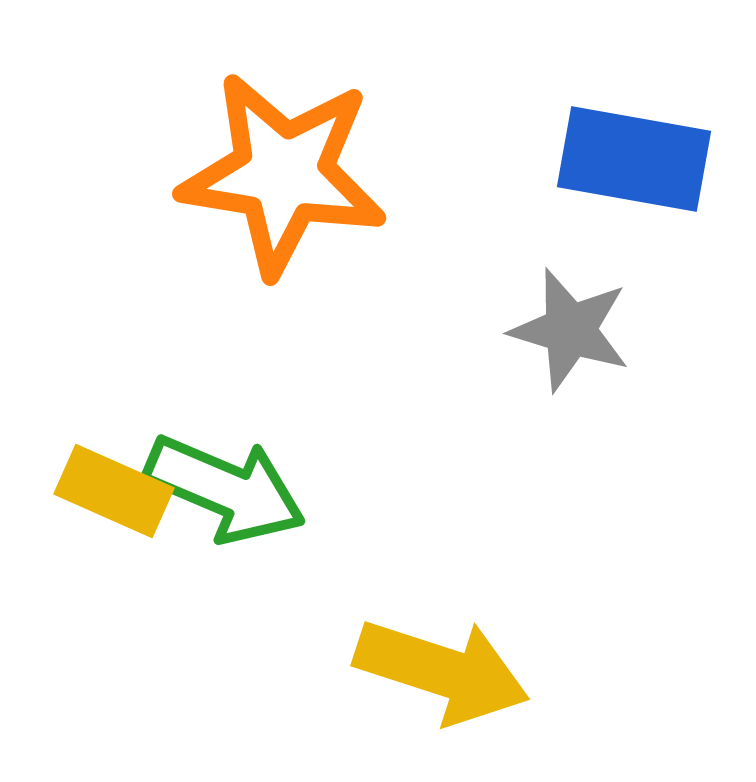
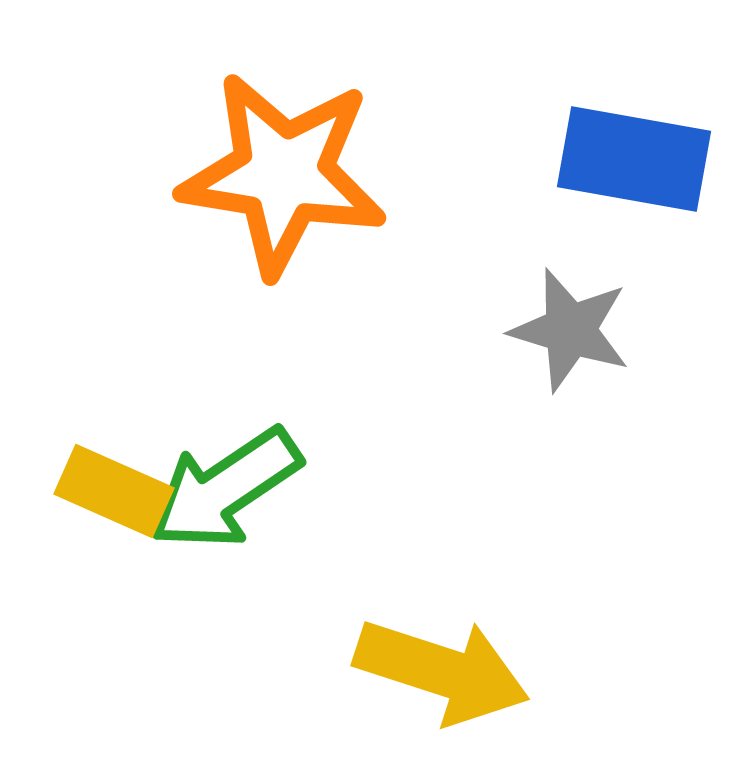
green arrow: rotated 123 degrees clockwise
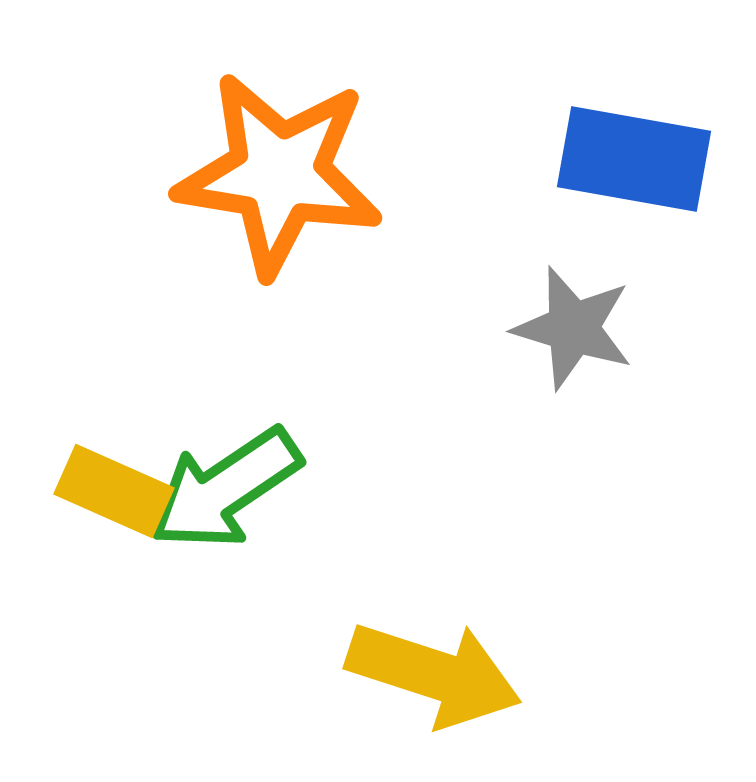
orange star: moved 4 px left
gray star: moved 3 px right, 2 px up
yellow arrow: moved 8 px left, 3 px down
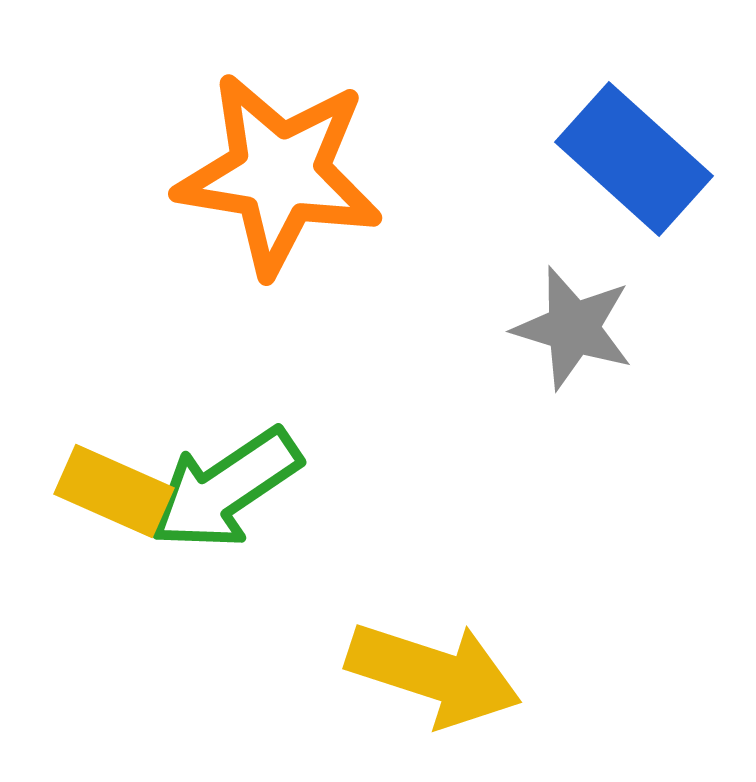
blue rectangle: rotated 32 degrees clockwise
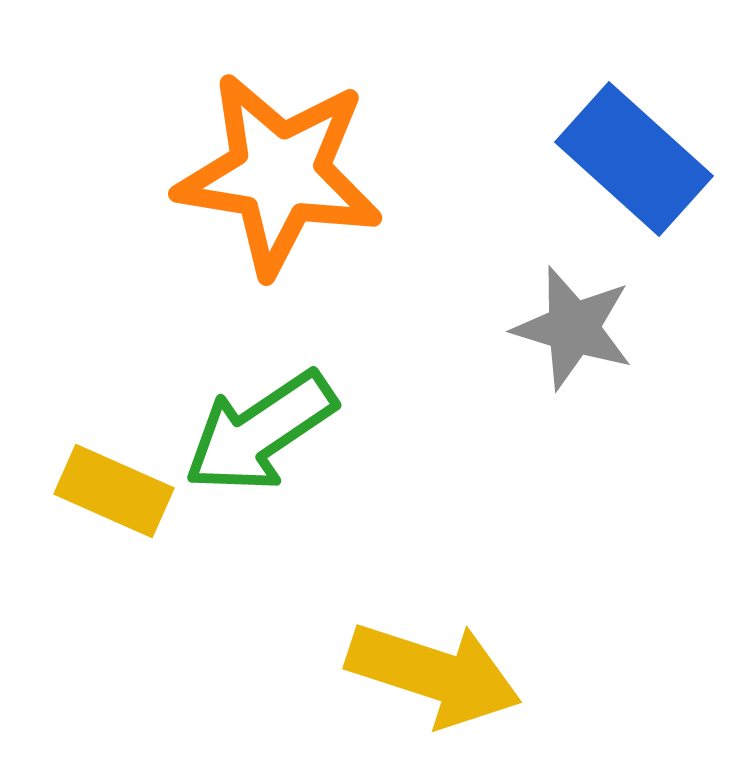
green arrow: moved 35 px right, 57 px up
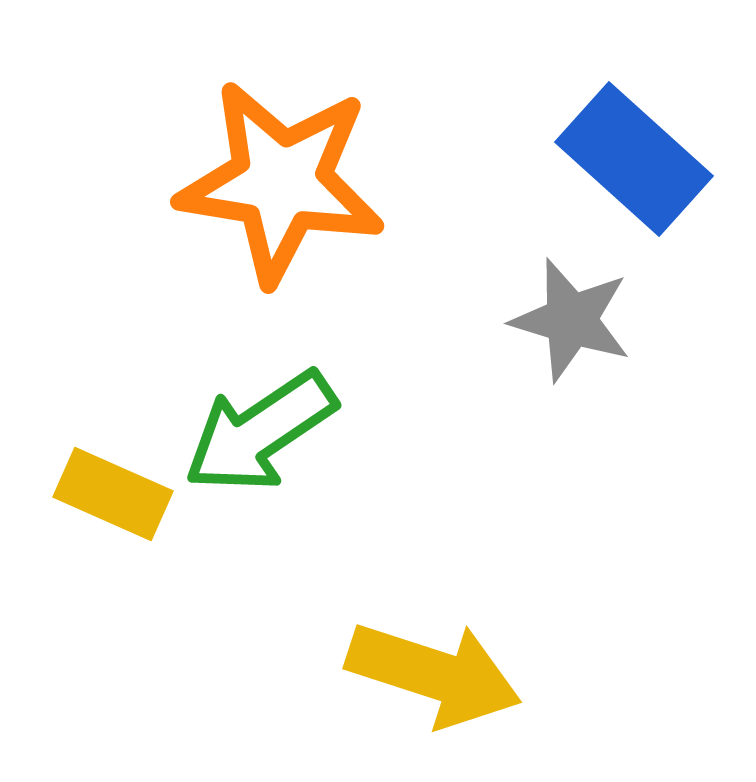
orange star: moved 2 px right, 8 px down
gray star: moved 2 px left, 8 px up
yellow rectangle: moved 1 px left, 3 px down
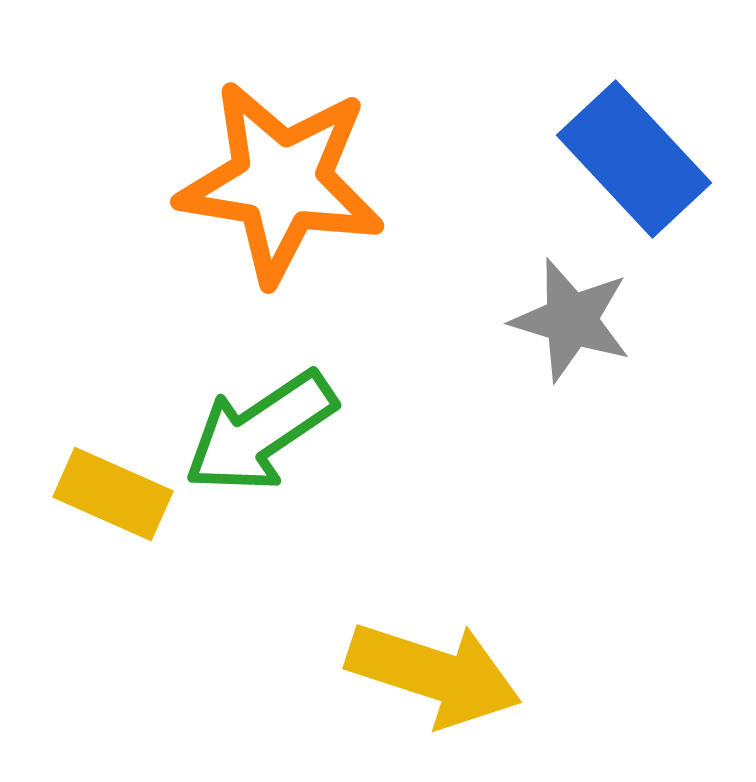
blue rectangle: rotated 5 degrees clockwise
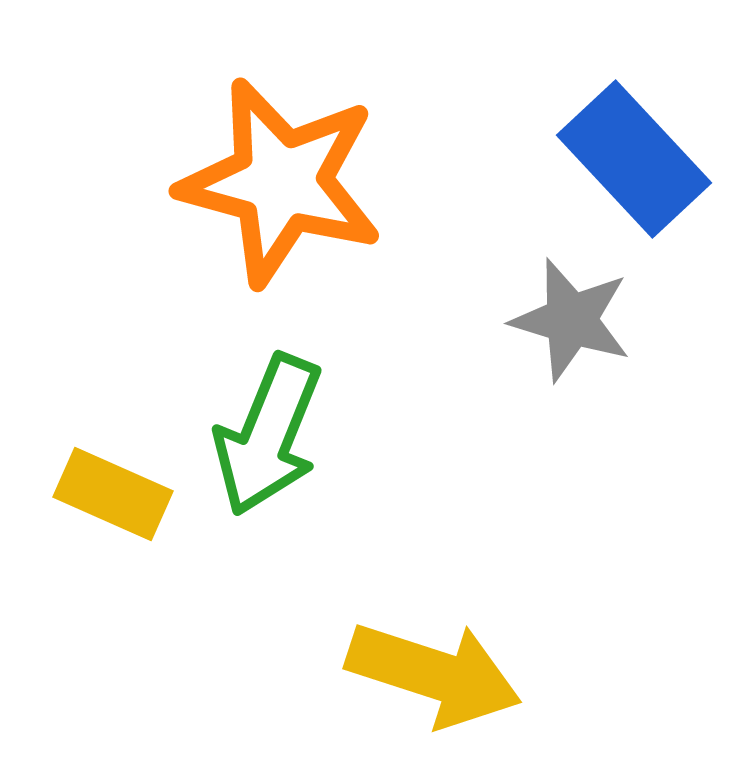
orange star: rotated 6 degrees clockwise
green arrow: moved 8 px right, 3 px down; rotated 34 degrees counterclockwise
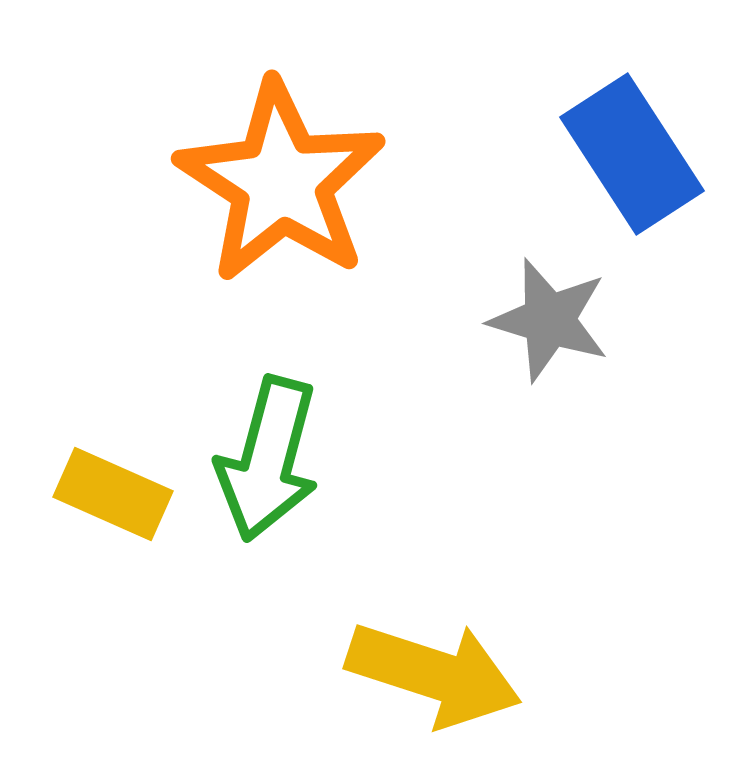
blue rectangle: moved 2 px left, 5 px up; rotated 10 degrees clockwise
orange star: rotated 18 degrees clockwise
gray star: moved 22 px left
green arrow: moved 24 px down; rotated 7 degrees counterclockwise
